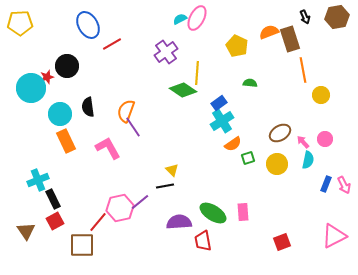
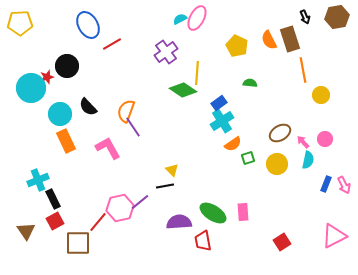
orange semicircle at (269, 32): moved 8 px down; rotated 96 degrees counterclockwise
black semicircle at (88, 107): rotated 36 degrees counterclockwise
red square at (282, 242): rotated 12 degrees counterclockwise
brown square at (82, 245): moved 4 px left, 2 px up
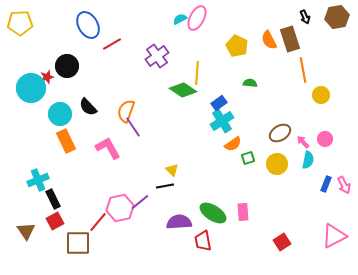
purple cross at (166, 52): moved 9 px left, 4 px down
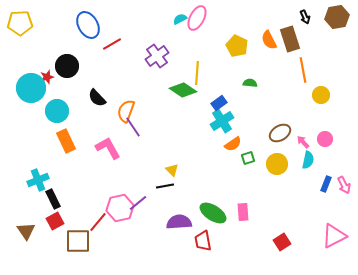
black semicircle at (88, 107): moved 9 px right, 9 px up
cyan circle at (60, 114): moved 3 px left, 3 px up
purple line at (140, 202): moved 2 px left, 1 px down
brown square at (78, 243): moved 2 px up
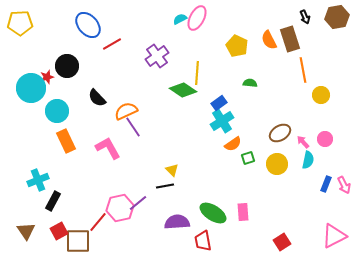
blue ellipse at (88, 25): rotated 12 degrees counterclockwise
orange semicircle at (126, 111): rotated 45 degrees clockwise
black rectangle at (53, 199): moved 2 px down; rotated 54 degrees clockwise
red square at (55, 221): moved 4 px right, 10 px down
purple semicircle at (179, 222): moved 2 px left
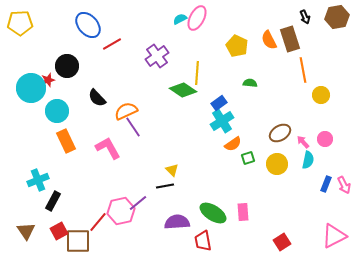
red star at (47, 77): moved 1 px right, 3 px down
pink hexagon at (120, 208): moved 1 px right, 3 px down
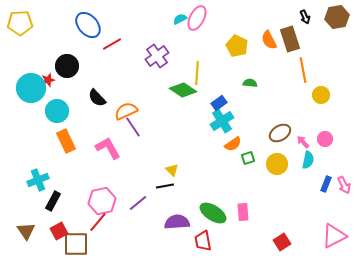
pink hexagon at (121, 211): moved 19 px left, 10 px up
brown square at (78, 241): moved 2 px left, 3 px down
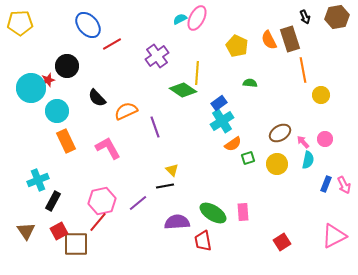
purple line at (133, 127): moved 22 px right; rotated 15 degrees clockwise
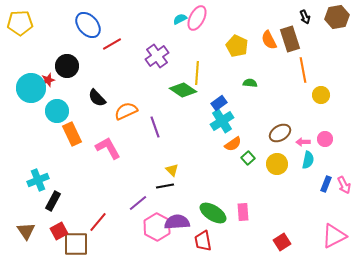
orange rectangle at (66, 141): moved 6 px right, 7 px up
pink arrow at (303, 142): rotated 48 degrees counterclockwise
green square at (248, 158): rotated 24 degrees counterclockwise
pink hexagon at (102, 201): moved 55 px right, 26 px down; rotated 20 degrees counterclockwise
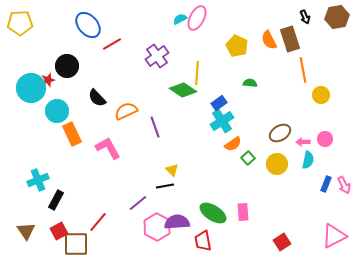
black rectangle at (53, 201): moved 3 px right, 1 px up
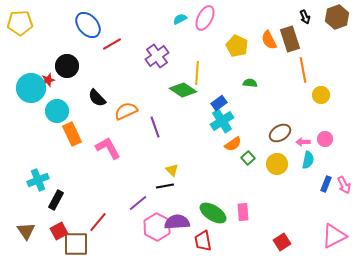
brown hexagon at (337, 17): rotated 10 degrees counterclockwise
pink ellipse at (197, 18): moved 8 px right
